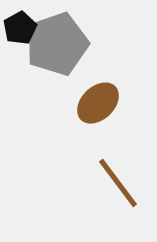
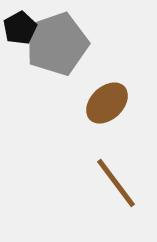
brown ellipse: moved 9 px right
brown line: moved 2 px left
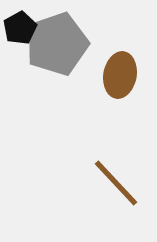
brown ellipse: moved 13 px right, 28 px up; rotated 36 degrees counterclockwise
brown line: rotated 6 degrees counterclockwise
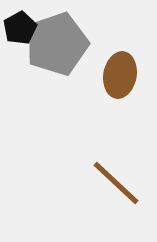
brown line: rotated 4 degrees counterclockwise
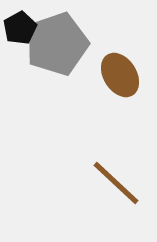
brown ellipse: rotated 42 degrees counterclockwise
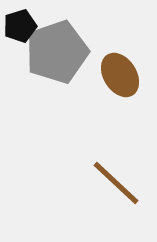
black pentagon: moved 2 px up; rotated 12 degrees clockwise
gray pentagon: moved 8 px down
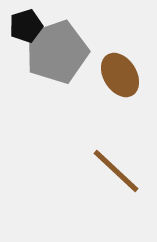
black pentagon: moved 6 px right
brown line: moved 12 px up
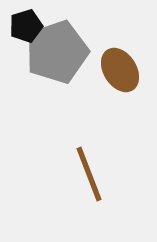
brown ellipse: moved 5 px up
brown line: moved 27 px left, 3 px down; rotated 26 degrees clockwise
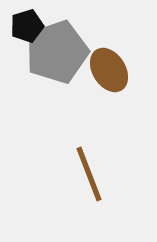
black pentagon: moved 1 px right
brown ellipse: moved 11 px left
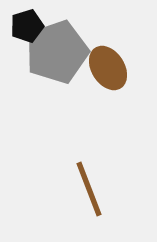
brown ellipse: moved 1 px left, 2 px up
brown line: moved 15 px down
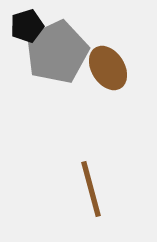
gray pentagon: rotated 6 degrees counterclockwise
brown line: moved 2 px right; rotated 6 degrees clockwise
